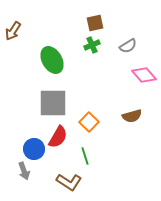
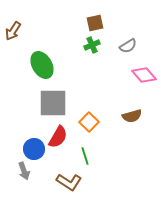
green ellipse: moved 10 px left, 5 px down
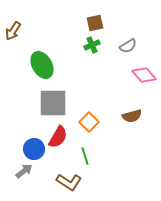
gray arrow: rotated 108 degrees counterclockwise
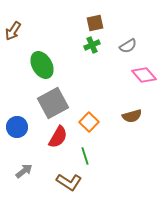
gray square: rotated 28 degrees counterclockwise
blue circle: moved 17 px left, 22 px up
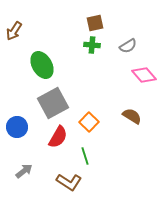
brown arrow: moved 1 px right
green cross: rotated 28 degrees clockwise
brown semicircle: rotated 132 degrees counterclockwise
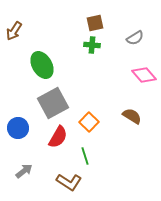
gray semicircle: moved 7 px right, 8 px up
blue circle: moved 1 px right, 1 px down
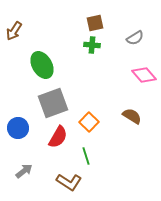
gray square: rotated 8 degrees clockwise
green line: moved 1 px right
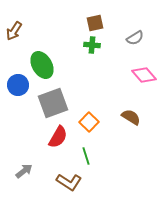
brown semicircle: moved 1 px left, 1 px down
blue circle: moved 43 px up
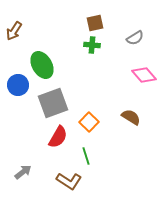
gray arrow: moved 1 px left, 1 px down
brown L-shape: moved 1 px up
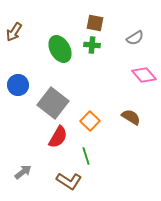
brown square: rotated 24 degrees clockwise
brown arrow: moved 1 px down
green ellipse: moved 18 px right, 16 px up
gray square: rotated 32 degrees counterclockwise
orange square: moved 1 px right, 1 px up
